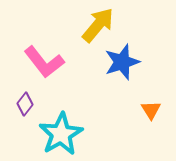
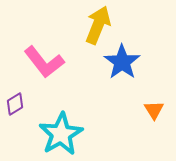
yellow arrow: rotated 18 degrees counterclockwise
blue star: rotated 18 degrees counterclockwise
purple diamond: moved 10 px left; rotated 20 degrees clockwise
orange triangle: moved 3 px right
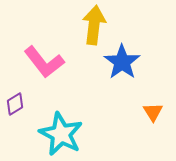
yellow arrow: moved 4 px left; rotated 15 degrees counterclockwise
orange triangle: moved 1 px left, 2 px down
cyan star: rotated 15 degrees counterclockwise
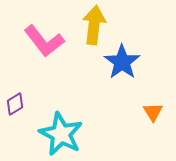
pink L-shape: moved 21 px up
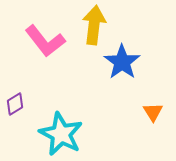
pink L-shape: moved 1 px right
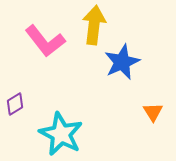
blue star: rotated 12 degrees clockwise
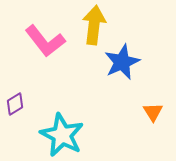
cyan star: moved 1 px right, 1 px down
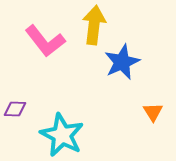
purple diamond: moved 5 px down; rotated 35 degrees clockwise
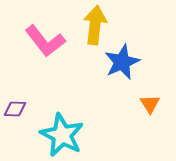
yellow arrow: moved 1 px right
orange triangle: moved 3 px left, 8 px up
